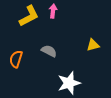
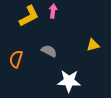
white star: moved 2 px up; rotated 20 degrees clockwise
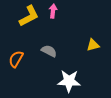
orange semicircle: rotated 12 degrees clockwise
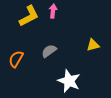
gray semicircle: rotated 63 degrees counterclockwise
white star: rotated 20 degrees clockwise
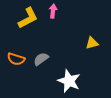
yellow L-shape: moved 1 px left, 2 px down
yellow triangle: moved 1 px left, 2 px up
gray semicircle: moved 8 px left, 8 px down
orange semicircle: rotated 102 degrees counterclockwise
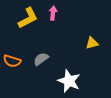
pink arrow: moved 2 px down
orange semicircle: moved 4 px left, 2 px down
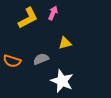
pink arrow: rotated 16 degrees clockwise
yellow triangle: moved 27 px left
gray semicircle: rotated 14 degrees clockwise
white star: moved 7 px left
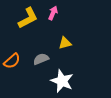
orange semicircle: rotated 60 degrees counterclockwise
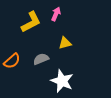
pink arrow: moved 3 px right, 1 px down
yellow L-shape: moved 3 px right, 4 px down
